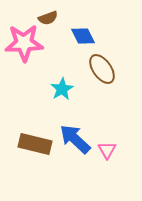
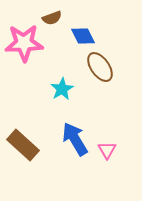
brown semicircle: moved 4 px right
brown ellipse: moved 2 px left, 2 px up
blue arrow: rotated 16 degrees clockwise
brown rectangle: moved 12 px left, 1 px down; rotated 28 degrees clockwise
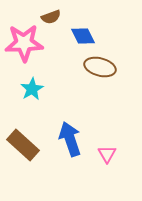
brown semicircle: moved 1 px left, 1 px up
brown ellipse: rotated 40 degrees counterclockwise
cyan star: moved 30 px left
blue arrow: moved 5 px left; rotated 12 degrees clockwise
pink triangle: moved 4 px down
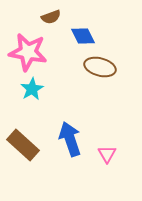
pink star: moved 4 px right, 9 px down; rotated 12 degrees clockwise
